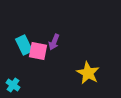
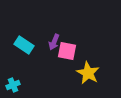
cyan rectangle: rotated 30 degrees counterclockwise
pink square: moved 29 px right
cyan cross: rotated 32 degrees clockwise
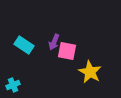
yellow star: moved 2 px right, 1 px up
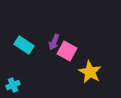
pink square: rotated 18 degrees clockwise
